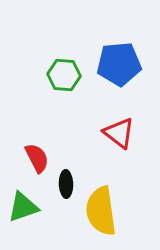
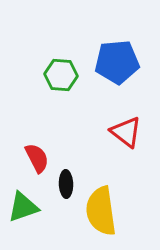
blue pentagon: moved 2 px left, 2 px up
green hexagon: moved 3 px left
red triangle: moved 7 px right, 1 px up
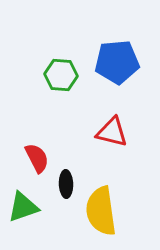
red triangle: moved 14 px left; rotated 24 degrees counterclockwise
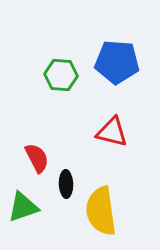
blue pentagon: rotated 9 degrees clockwise
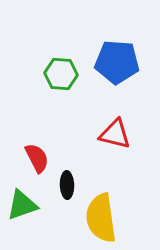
green hexagon: moved 1 px up
red triangle: moved 3 px right, 2 px down
black ellipse: moved 1 px right, 1 px down
green triangle: moved 1 px left, 2 px up
yellow semicircle: moved 7 px down
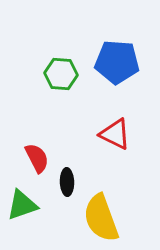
red triangle: rotated 12 degrees clockwise
black ellipse: moved 3 px up
yellow semicircle: rotated 12 degrees counterclockwise
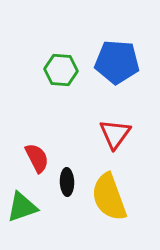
green hexagon: moved 4 px up
red triangle: rotated 40 degrees clockwise
green triangle: moved 2 px down
yellow semicircle: moved 8 px right, 21 px up
